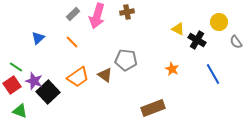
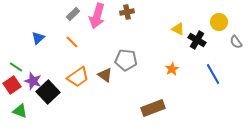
orange star: rotated 16 degrees clockwise
purple star: moved 1 px left
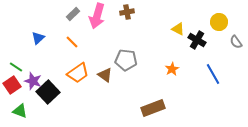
orange trapezoid: moved 4 px up
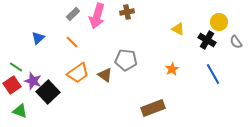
black cross: moved 10 px right
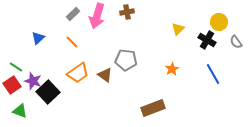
yellow triangle: rotated 48 degrees clockwise
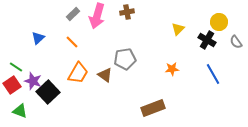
gray pentagon: moved 1 px left, 1 px up; rotated 15 degrees counterclockwise
orange star: rotated 24 degrees clockwise
orange trapezoid: rotated 25 degrees counterclockwise
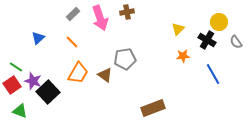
pink arrow: moved 3 px right, 2 px down; rotated 35 degrees counterclockwise
orange star: moved 11 px right, 13 px up
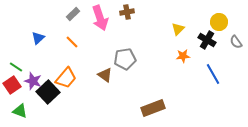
orange trapezoid: moved 12 px left, 5 px down; rotated 10 degrees clockwise
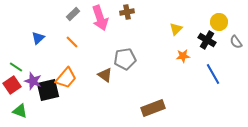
yellow triangle: moved 2 px left
black square: moved 2 px up; rotated 30 degrees clockwise
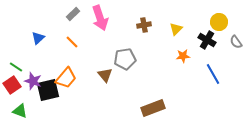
brown cross: moved 17 px right, 13 px down
brown triangle: rotated 14 degrees clockwise
